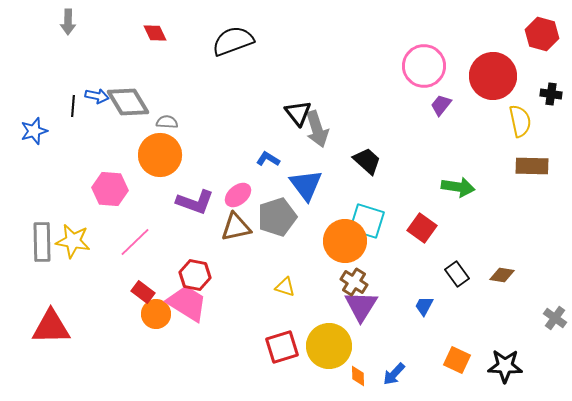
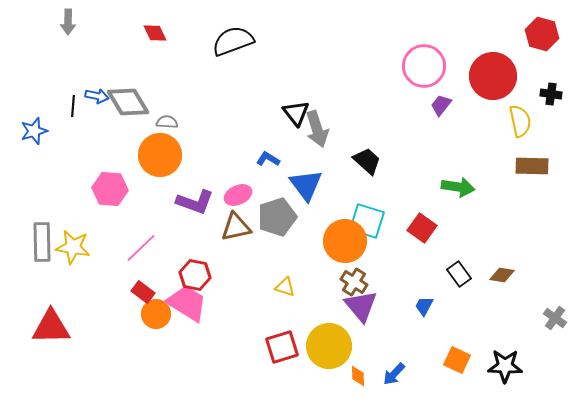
black triangle at (298, 113): moved 2 px left
pink ellipse at (238, 195): rotated 16 degrees clockwise
yellow star at (73, 241): moved 6 px down
pink line at (135, 242): moved 6 px right, 6 px down
black rectangle at (457, 274): moved 2 px right
purple triangle at (361, 306): rotated 12 degrees counterclockwise
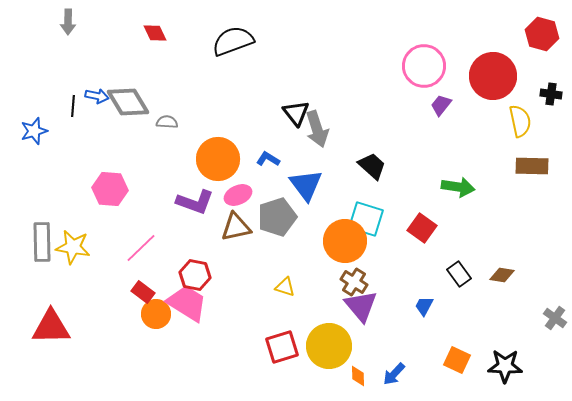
orange circle at (160, 155): moved 58 px right, 4 px down
black trapezoid at (367, 161): moved 5 px right, 5 px down
cyan square at (367, 221): moved 1 px left, 2 px up
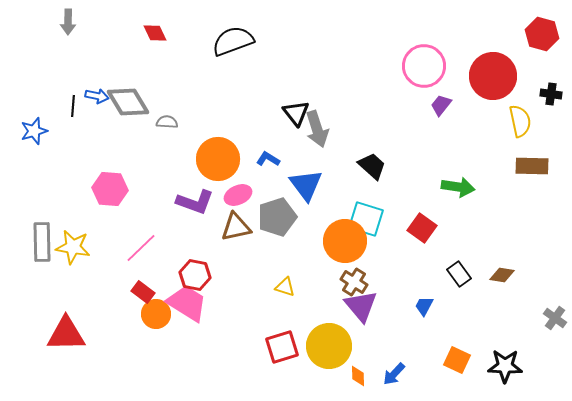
red triangle at (51, 327): moved 15 px right, 7 px down
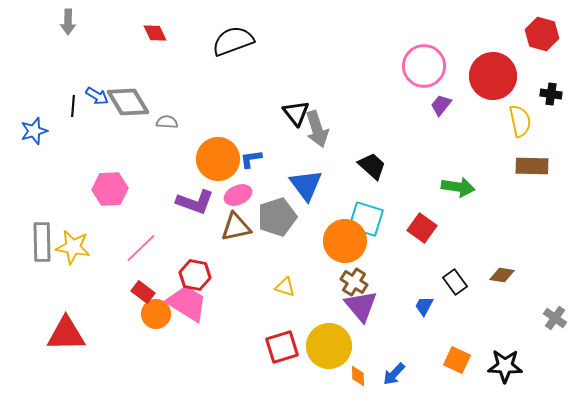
blue arrow at (97, 96): rotated 20 degrees clockwise
blue L-shape at (268, 159): moved 17 px left; rotated 40 degrees counterclockwise
pink hexagon at (110, 189): rotated 8 degrees counterclockwise
black rectangle at (459, 274): moved 4 px left, 8 px down
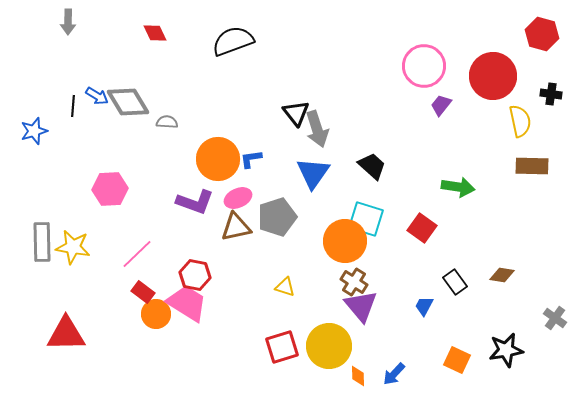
blue triangle at (306, 185): moved 7 px right, 12 px up; rotated 12 degrees clockwise
pink ellipse at (238, 195): moved 3 px down
pink line at (141, 248): moved 4 px left, 6 px down
black star at (505, 366): moved 1 px right, 16 px up; rotated 12 degrees counterclockwise
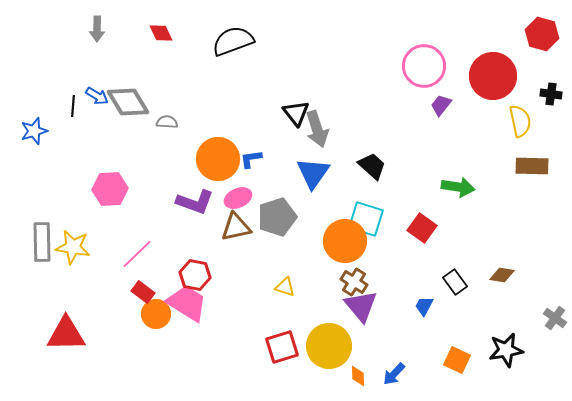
gray arrow at (68, 22): moved 29 px right, 7 px down
red diamond at (155, 33): moved 6 px right
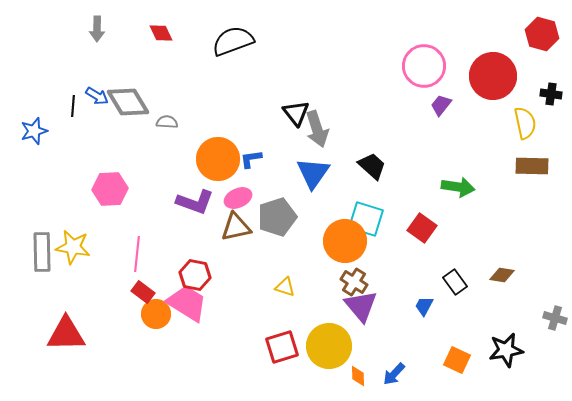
yellow semicircle at (520, 121): moved 5 px right, 2 px down
gray rectangle at (42, 242): moved 10 px down
pink line at (137, 254): rotated 40 degrees counterclockwise
gray cross at (555, 318): rotated 20 degrees counterclockwise
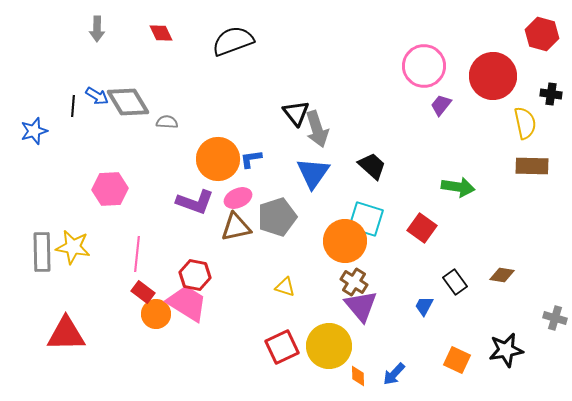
red square at (282, 347): rotated 8 degrees counterclockwise
